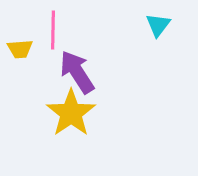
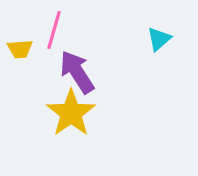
cyan triangle: moved 1 px right, 14 px down; rotated 12 degrees clockwise
pink line: moved 1 px right; rotated 15 degrees clockwise
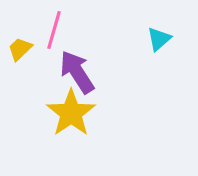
yellow trapezoid: rotated 140 degrees clockwise
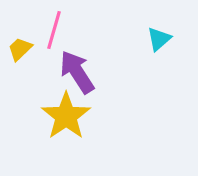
yellow star: moved 5 px left, 3 px down
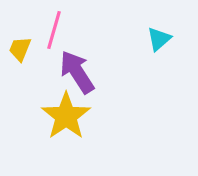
yellow trapezoid: rotated 24 degrees counterclockwise
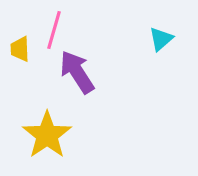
cyan triangle: moved 2 px right
yellow trapezoid: rotated 24 degrees counterclockwise
yellow star: moved 19 px left, 19 px down
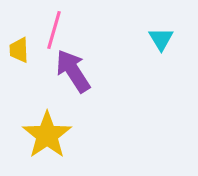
cyan triangle: rotated 20 degrees counterclockwise
yellow trapezoid: moved 1 px left, 1 px down
purple arrow: moved 4 px left, 1 px up
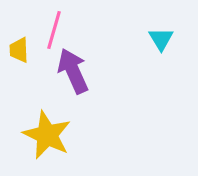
purple arrow: rotated 9 degrees clockwise
yellow star: rotated 12 degrees counterclockwise
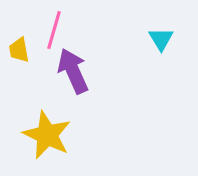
yellow trapezoid: rotated 8 degrees counterclockwise
